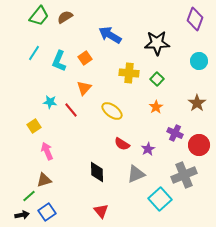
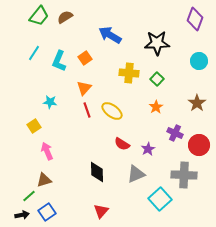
red line: moved 16 px right; rotated 21 degrees clockwise
gray cross: rotated 25 degrees clockwise
red triangle: rotated 21 degrees clockwise
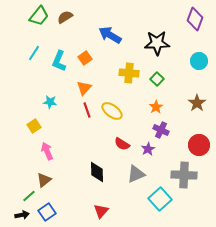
purple cross: moved 14 px left, 3 px up
brown triangle: rotated 21 degrees counterclockwise
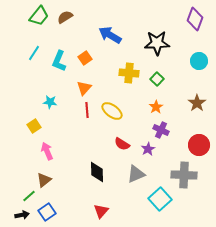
red line: rotated 14 degrees clockwise
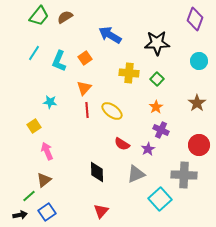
black arrow: moved 2 px left
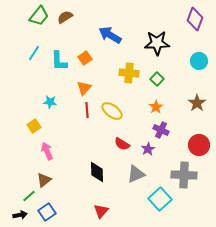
cyan L-shape: rotated 25 degrees counterclockwise
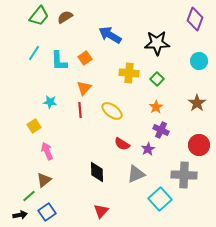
red line: moved 7 px left
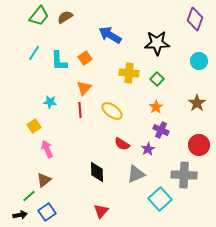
pink arrow: moved 2 px up
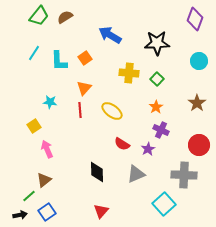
cyan square: moved 4 px right, 5 px down
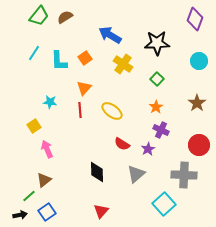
yellow cross: moved 6 px left, 9 px up; rotated 30 degrees clockwise
gray triangle: rotated 18 degrees counterclockwise
